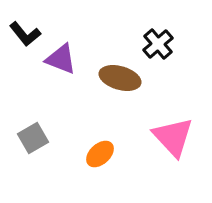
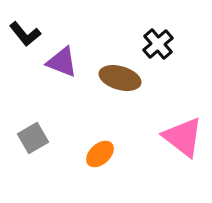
purple triangle: moved 1 px right, 3 px down
pink triangle: moved 10 px right; rotated 9 degrees counterclockwise
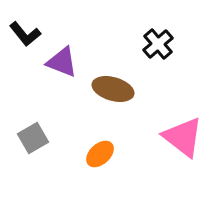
brown ellipse: moved 7 px left, 11 px down
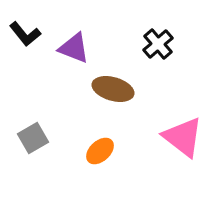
purple triangle: moved 12 px right, 14 px up
orange ellipse: moved 3 px up
